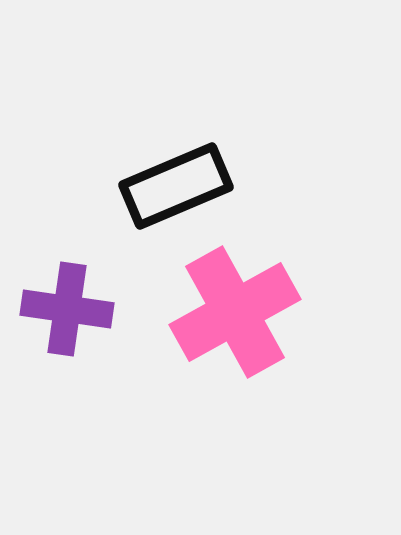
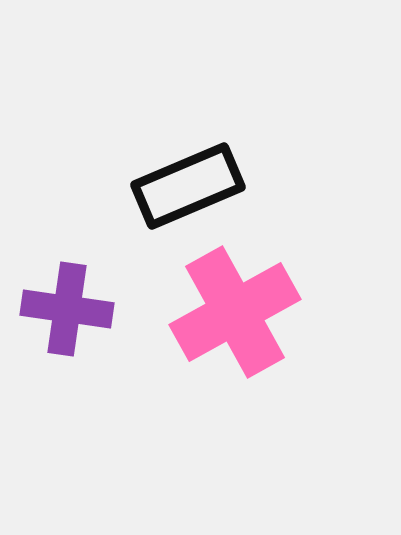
black rectangle: moved 12 px right
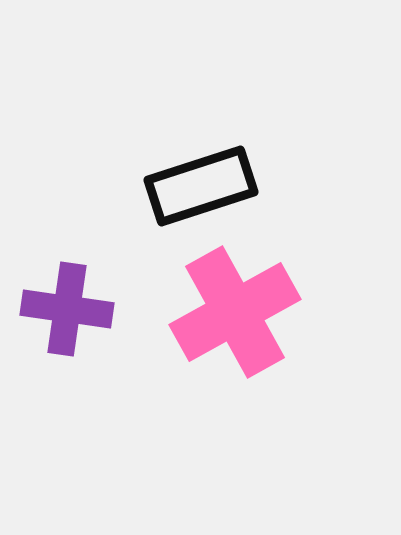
black rectangle: moved 13 px right; rotated 5 degrees clockwise
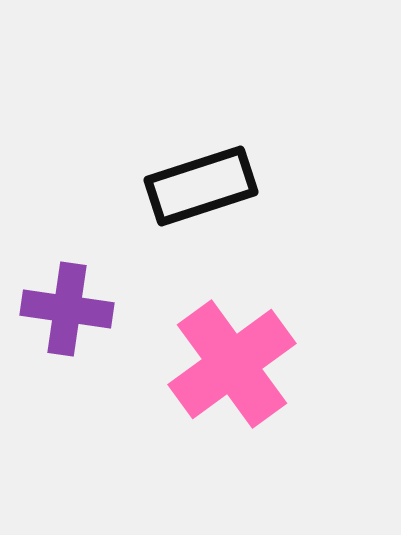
pink cross: moved 3 px left, 52 px down; rotated 7 degrees counterclockwise
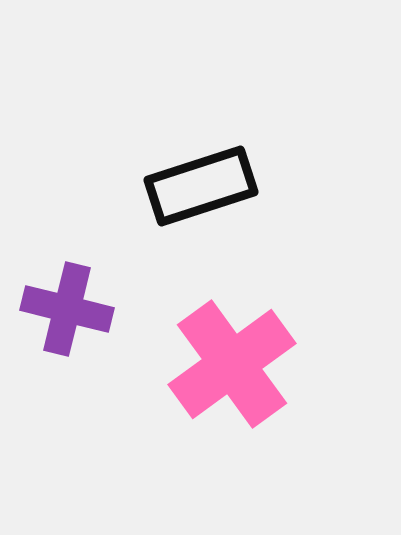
purple cross: rotated 6 degrees clockwise
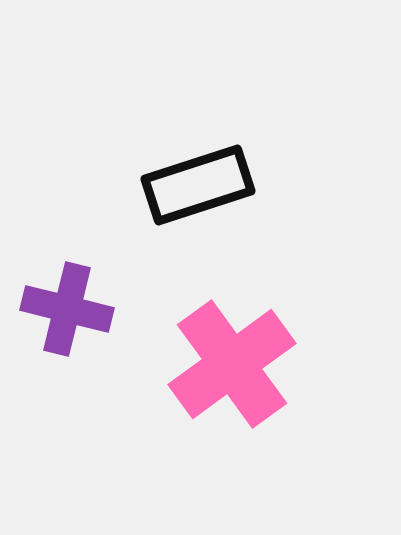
black rectangle: moved 3 px left, 1 px up
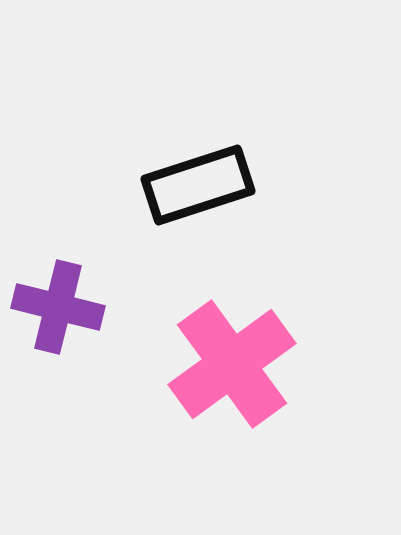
purple cross: moved 9 px left, 2 px up
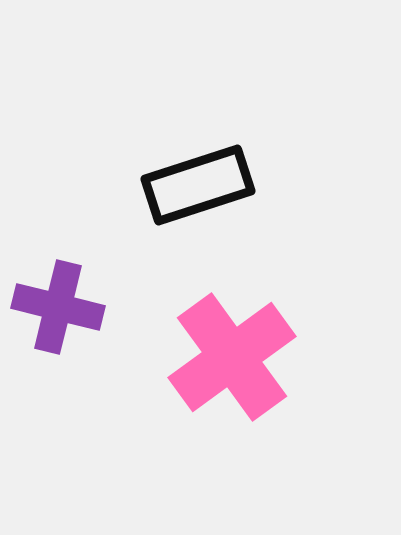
pink cross: moved 7 px up
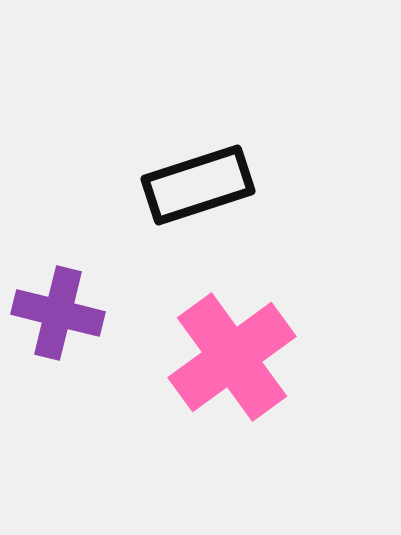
purple cross: moved 6 px down
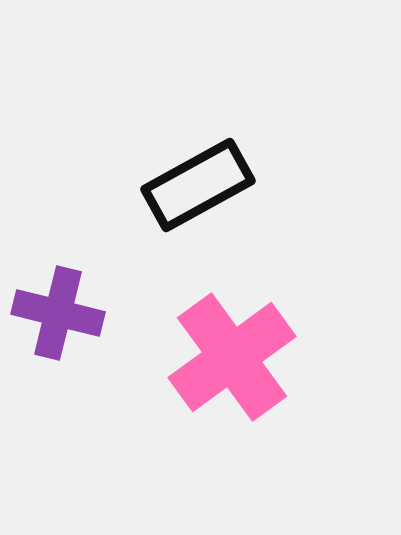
black rectangle: rotated 11 degrees counterclockwise
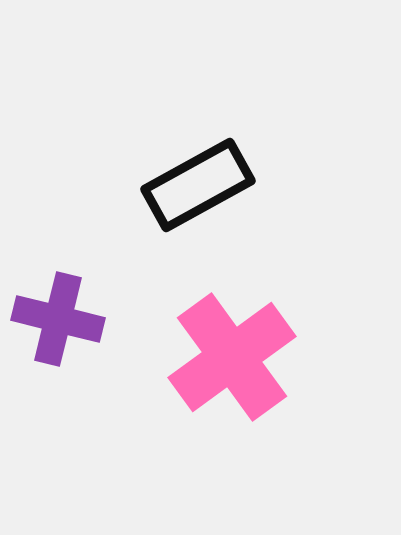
purple cross: moved 6 px down
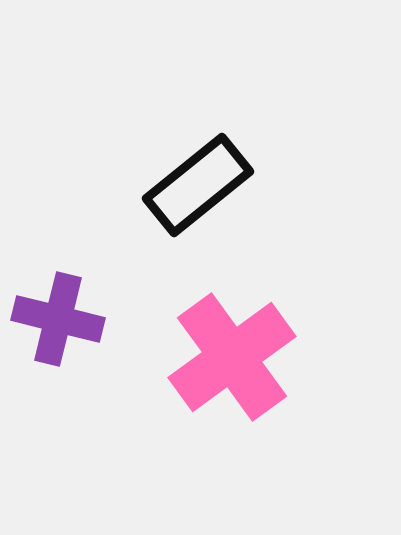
black rectangle: rotated 10 degrees counterclockwise
